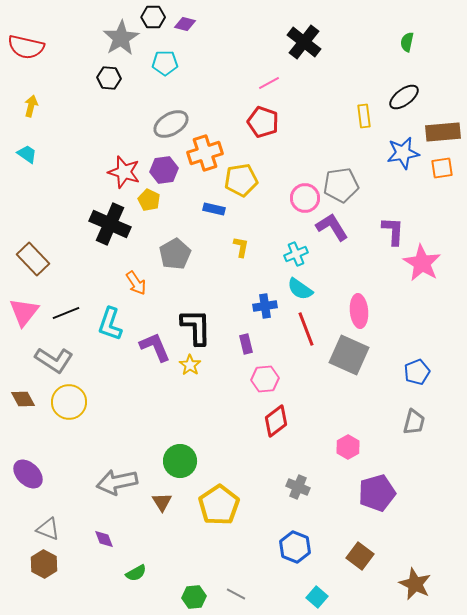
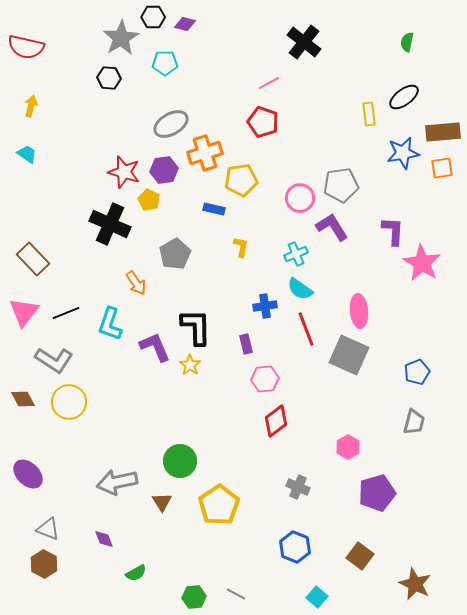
yellow rectangle at (364, 116): moved 5 px right, 2 px up
pink circle at (305, 198): moved 5 px left
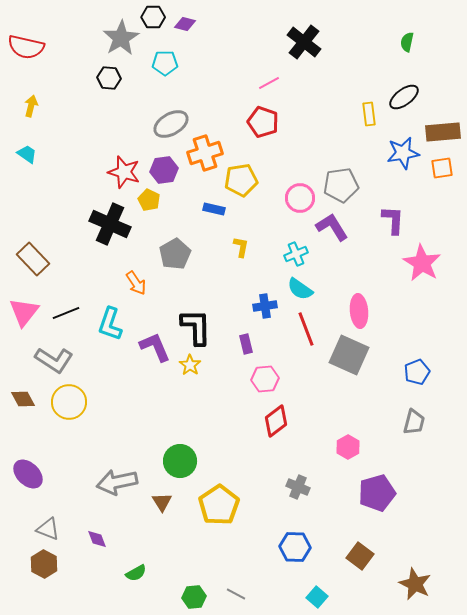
purple L-shape at (393, 231): moved 11 px up
purple diamond at (104, 539): moved 7 px left
blue hexagon at (295, 547): rotated 20 degrees counterclockwise
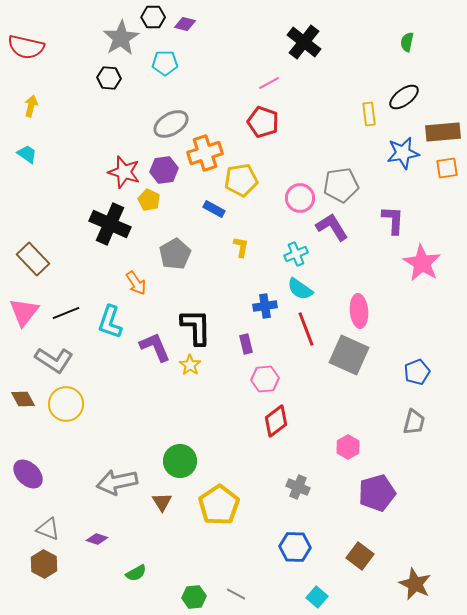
orange square at (442, 168): moved 5 px right
blue rectangle at (214, 209): rotated 15 degrees clockwise
cyan L-shape at (110, 324): moved 2 px up
yellow circle at (69, 402): moved 3 px left, 2 px down
purple diamond at (97, 539): rotated 50 degrees counterclockwise
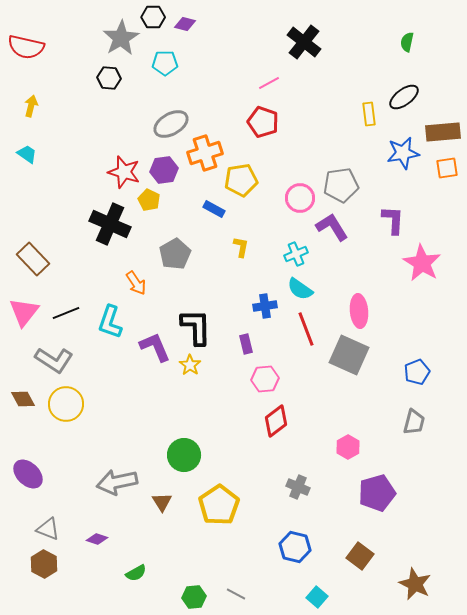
green circle at (180, 461): moved 4 px right, 6 px up
blue hexagon at (295, 547): rotated 12 degrees clockwise
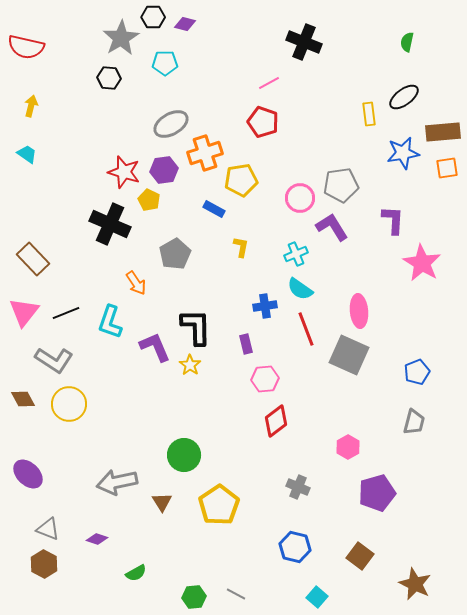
black cross at (304, 42): rotated 16 degrees counterclockwise
yellow circle at (66, 404): moved 3 px right
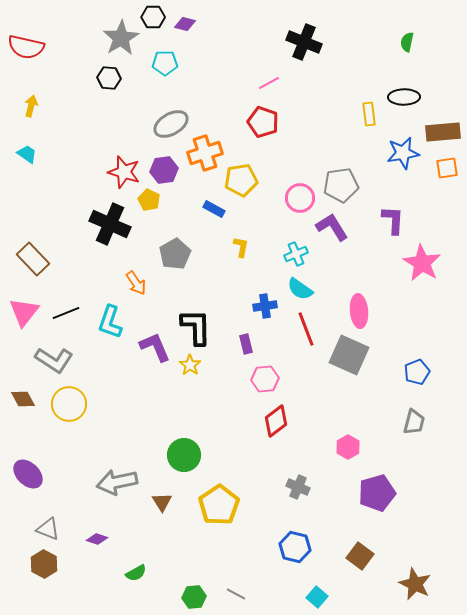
black ellipse at (404, 97): rotated 36 degrees clockwise
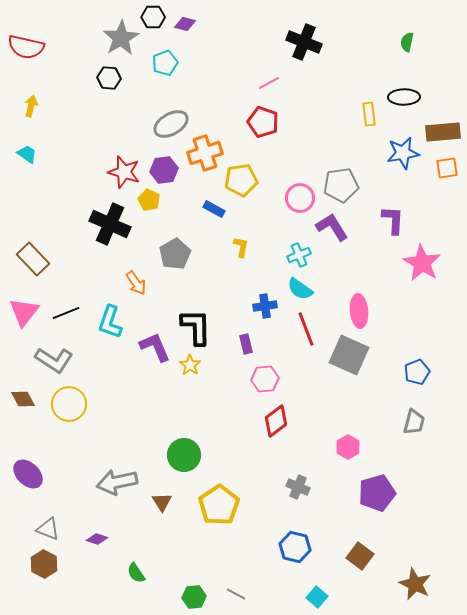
cyan pentagon at (165, 63): rotated 20 degrees counterclockwise
cyan cross at (296, 254): moved 3 px right, 1 px down
green semicircle at (136, 573): rotated 85 degrees clockwise
